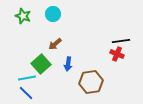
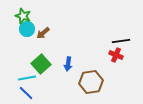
cyan circle: moved 26 px left, 15 px down
brown arrow: moved 12 px left, 11 px up
red cross: moved 1 px left, 1 px down
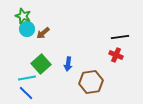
black line: moved 1 px left, 4 px up
